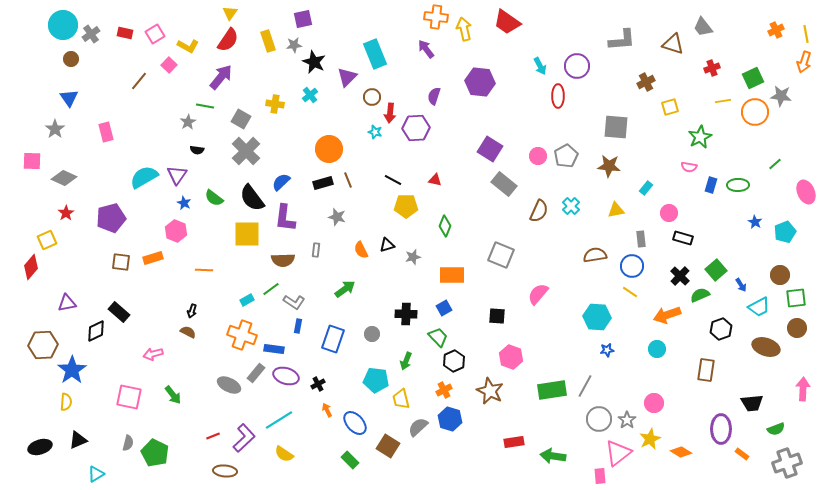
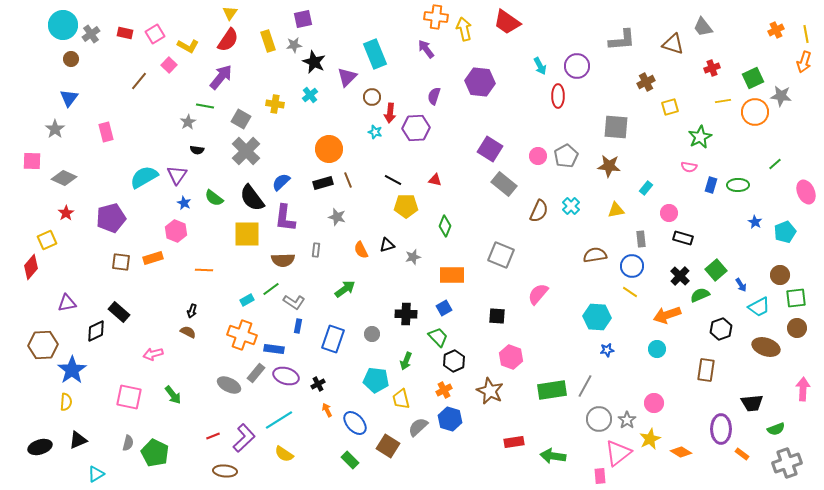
blue triangle at (69, 98): rotated 12 degrees clockwise
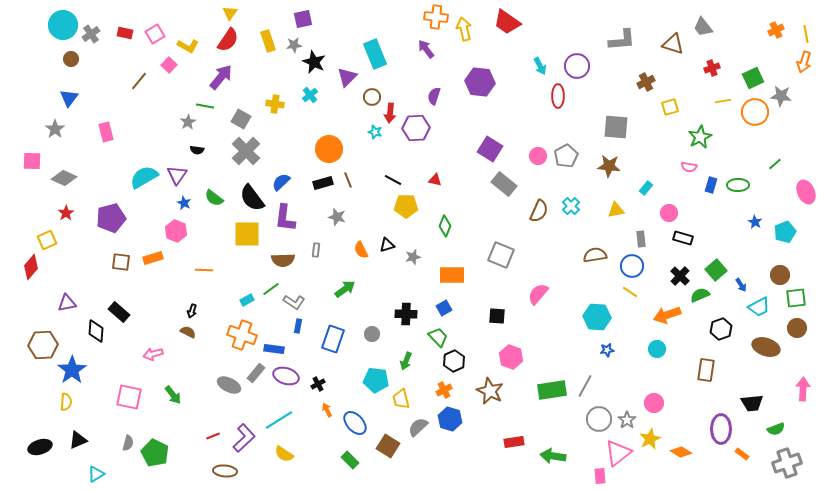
black diamond at (96, 331): rotated 60 degrees counterclockwise
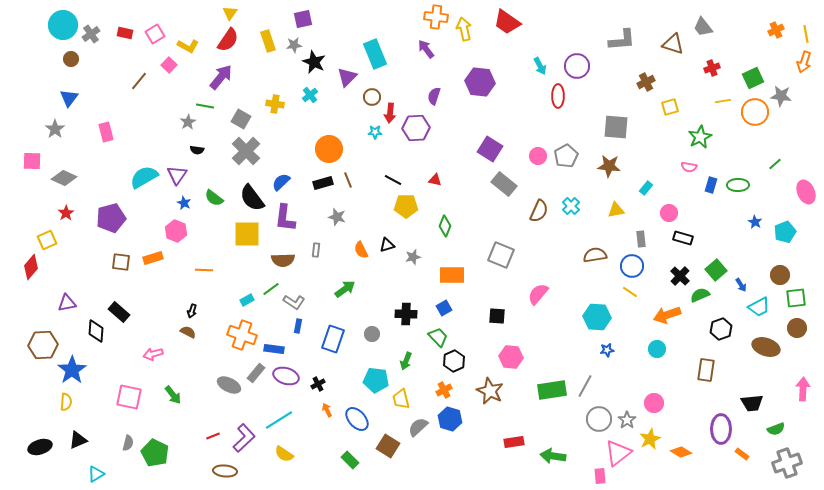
cyan star at (375, 132): rotated 16 degrees counterclockwise
pink hexagon at (511, 357): rotated 15 degrees counterclockwise
blue ellipse at (355, 423): moved 2 px right, 4 px up
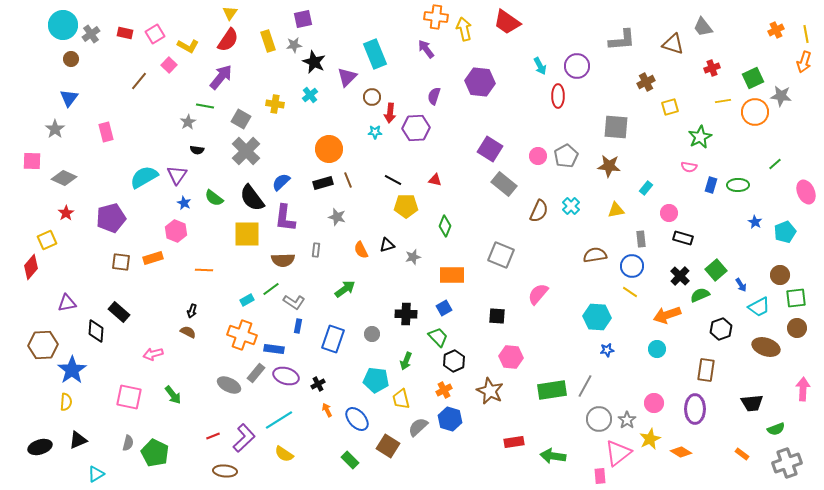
purple ellipse at (721, 429): moved 26 px left, 20 px up
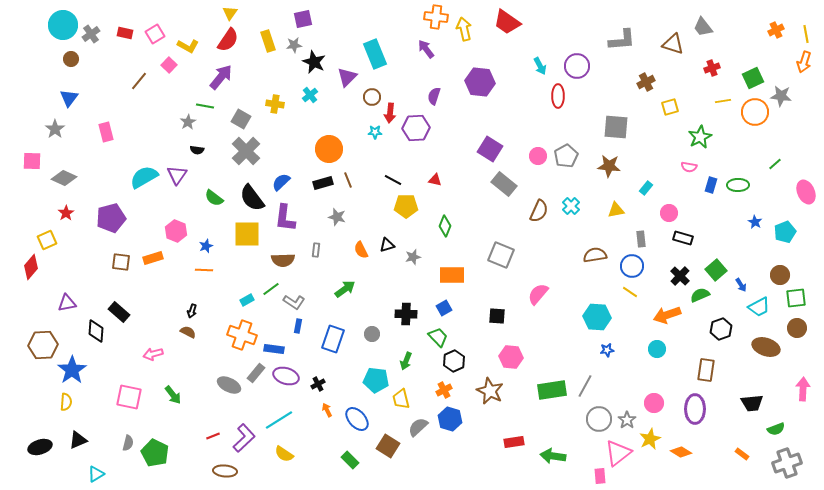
blue star at (184, 203): moved 22 px right, 43 px down; rotated 24 degrees clockwise
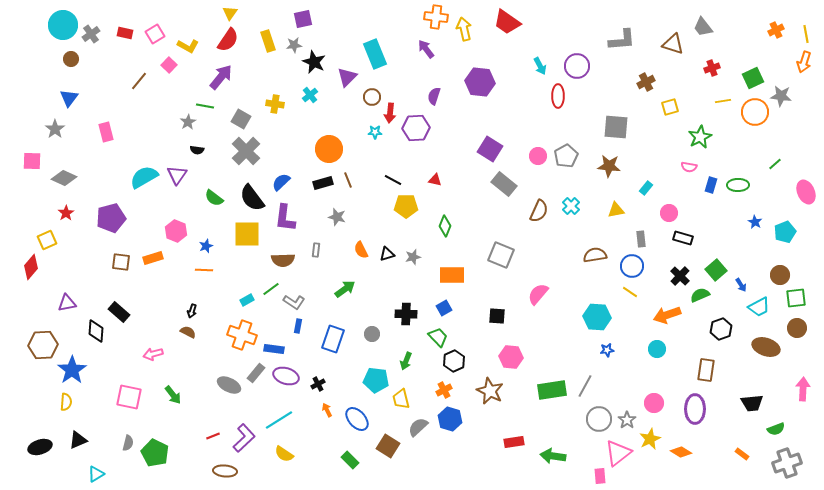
black triangle at (387, 245): moved 9 px down
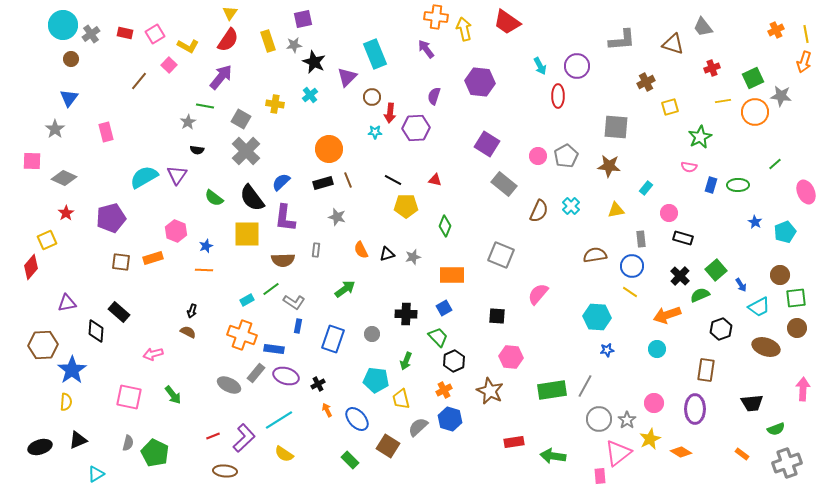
purple square at (490, 149): moved 3 px left, 5 px up
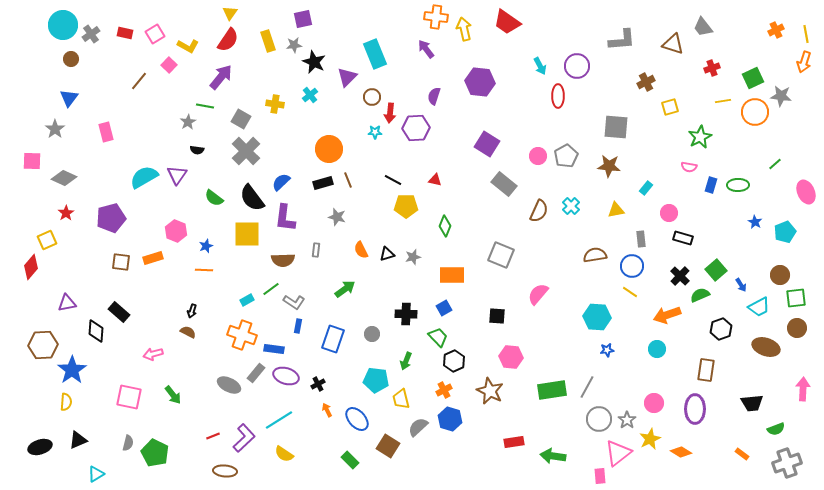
gray line at (585, 386): moved 2 px right, 1 px down
